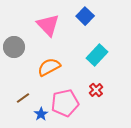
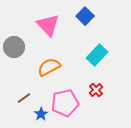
brown line: moved 1 px right
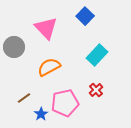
pink triangle: moved 2 px left, 3 px down
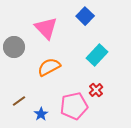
brown line: moved 5 px left, 3 px down
pink pentagon: moved 9 px right, 3 px down
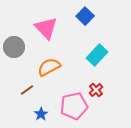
brown line: moved 8 px right, 11 px up
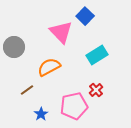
pink triangle: moved 15 px right, 4 px down
cyan rectangle: rotated 15 degrees clockwise
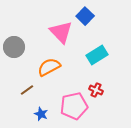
red cross: rotated 24 degrees counterclockwise
blue star: rotated 16 degrees counterclockwise
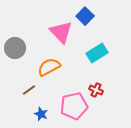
gray circle: moved 1 px right, 1 px down
cyan rectangle: moved 2 px up
brown line: moved 2 px right
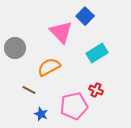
brown line: rotated 64 degrees clockwise
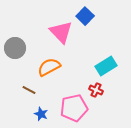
cyan rectangle: moved 9 px right, 13 px down
pink pentagon: moved 2 px down
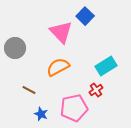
orange semicircle: moved 9 px right
red cross: rotated 32 degrees clockwise
